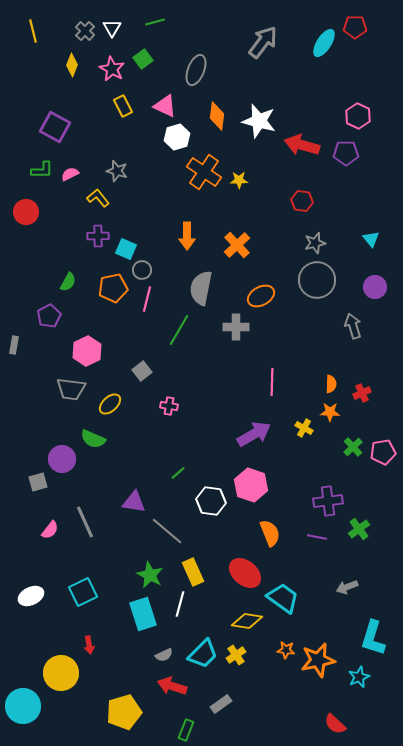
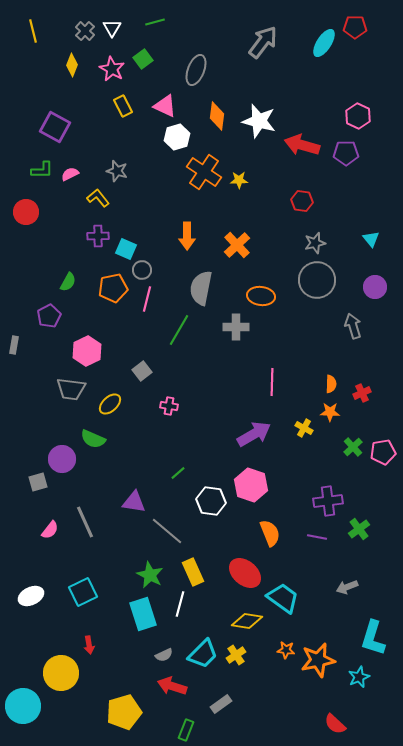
orange ellipse at (261, 296): rotated 36 degrees clockwise
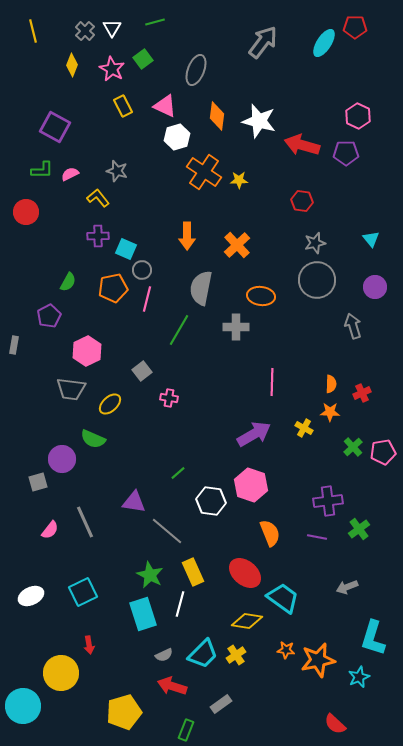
pink cross at (169, 406): moved 8 px up
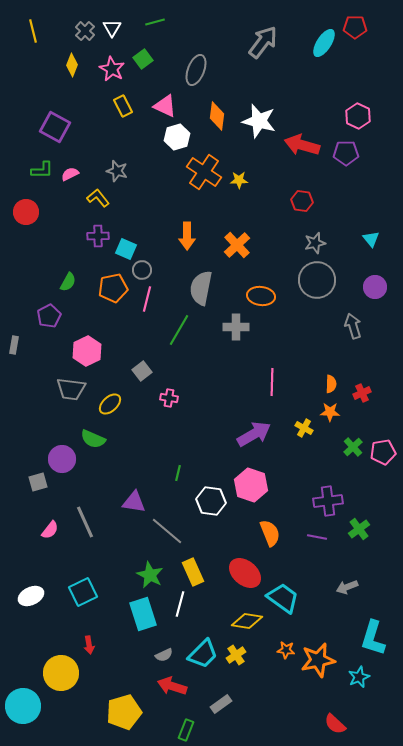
green line at (178, 473): rotated 35 degrees counterclockwise
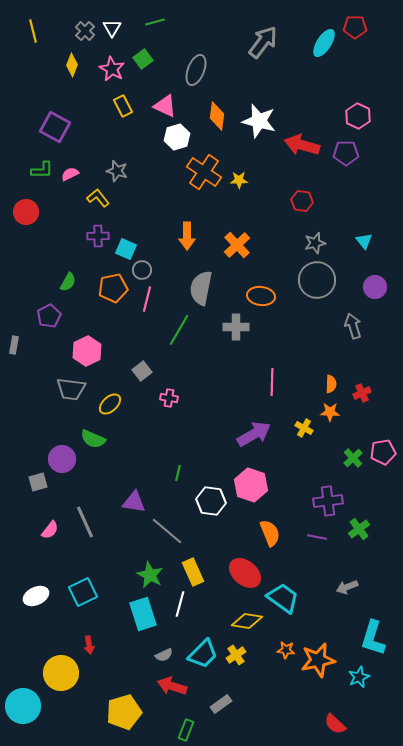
cyan triangle at (371, 239): moved 7 px left, 2 px down
green cross at (353, 447): moved 11 px down
white ellipse at (31, 596): moved 5 px right
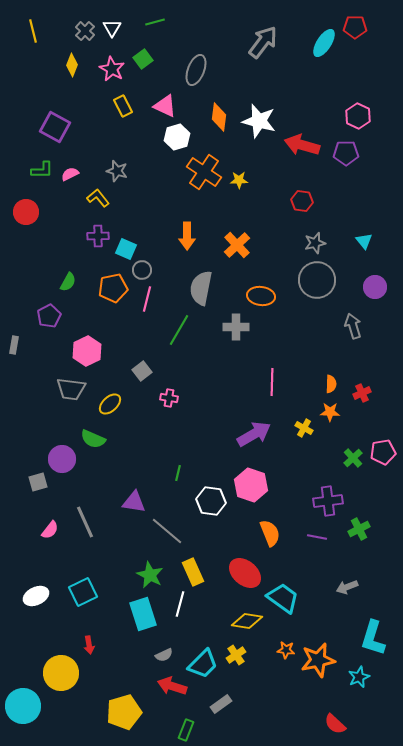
orange diamond at (217, 116): moved 2 px right, 1 px down
green cross at (359, 529): rotated 10 degrees clockwise
cyan trapezoid at (203, 654): moved 10 px down
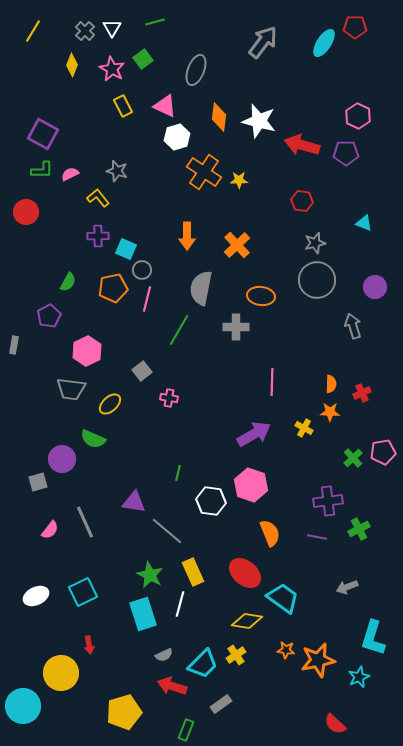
yellow line at (33, 31): rotated 45 degrees clockwise
purple square at (55, 127): moved 12 px left, 7 px down
cyan triangle at (364, 241): moved 18 px up; rotated 30 degrees counterclockwise
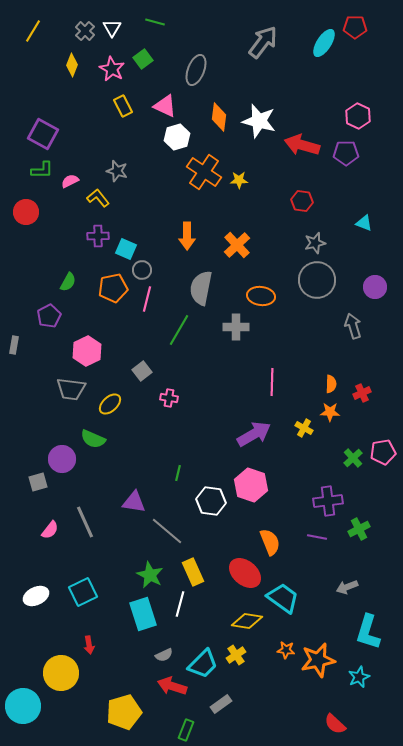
green line at (155, 22): rotated 30 degrees clockwise
pink semicircle at (70, 174): moved 7 px down
orange semicircle at (270, 533): moved 9 px down
cyan L-shape at (373, 638): moved 5 px left, 6 px up
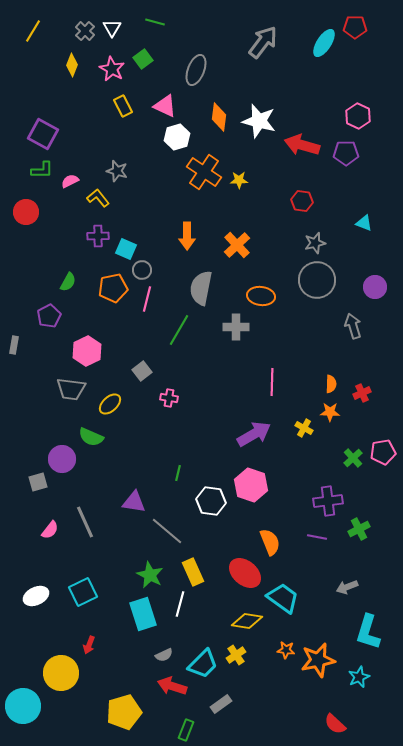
green semicircle at (93, 439): moved 2 px left, 2 px up
red arrow at (89, 645): rotated 30 degrees clockwise
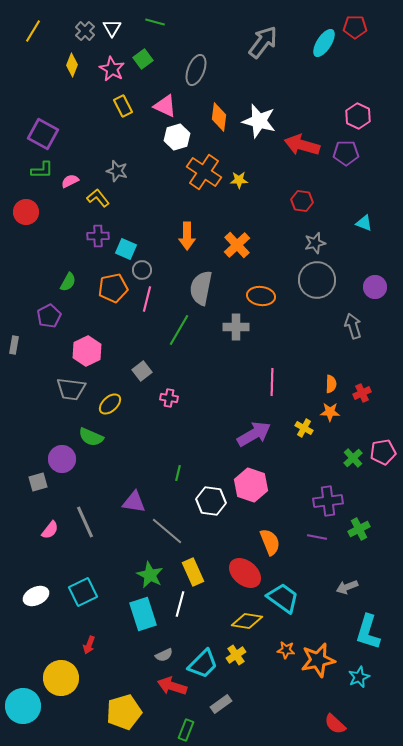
yellow circle at (61, 673): moved 5 px down
